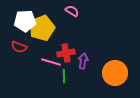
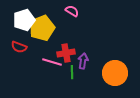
white pentagon: moved 1 px left, 1 px up; rotated 15 degrees counterclockwise
pink line: moved 1 px right
green line: moved 8 px right, 4 px up
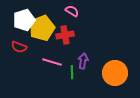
red cross: moved 1 px left, 18 px up
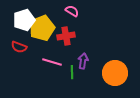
red cross: moved 1 px right, 1 px down
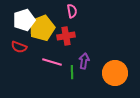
pink semicircle: rotated 48 degrees clockwise
purple arrow: moved 1 px right
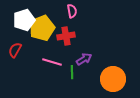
red semicircle: moved 4 px left, 3 px down; rotated 98 degrees clockwise
purple arrow: moved 2 px up; rotated 49 degrees clockwise
orange circle: moved 2 px left, 6 px down
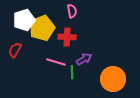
red cross: moved 1 px right, 1 px down; rotated 12 degrees clockwise
pink line: moved 4 px right
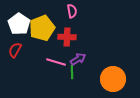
white pentagon: moved 5 px left, 4 px down; rotated 20 degrees counterclockwise
purple arrow: moved 6 px left
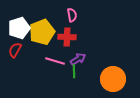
pink semicircle: moved 4 px down
white pentagon: moved 4 px down; rotated 20 degrees clockwise
yellow pentagon: moved 4 px down
pink line: moved 1 px left, 1 px up
green line: moved 2 px right, 1 px up
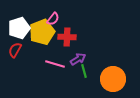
pink semicircle: moved 19 px left, 4 px down; rotated 48 degrees clockwise
pink line: moved 3 px down
green line: moved 10 px right; rotated 16 degrees counterclockwise
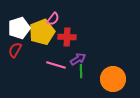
pink line: moved 1 px right, 1 px down
green line: moved 3 px left; rotated 16 degrees clockwise
